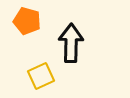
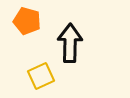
black arrow: moved 1 px left
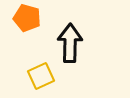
orange pentagon: moved 3 px up
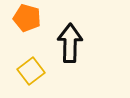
yellow square: moved 10 px left, 5 px up; rotated 12 degrees counterclockwise
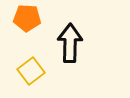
orange pentagon: rotated 12 degrees counterclockwise
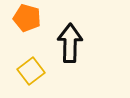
orange pentagon: rotated 12 degrees clockwise
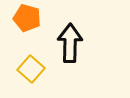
yellow square: moved 2 px up; rotated 12 degrees counterclockwise
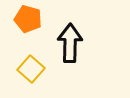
orange pentagon: moved 1 px right, 1 px down
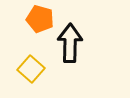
orange pentagon: moved 12 px right
